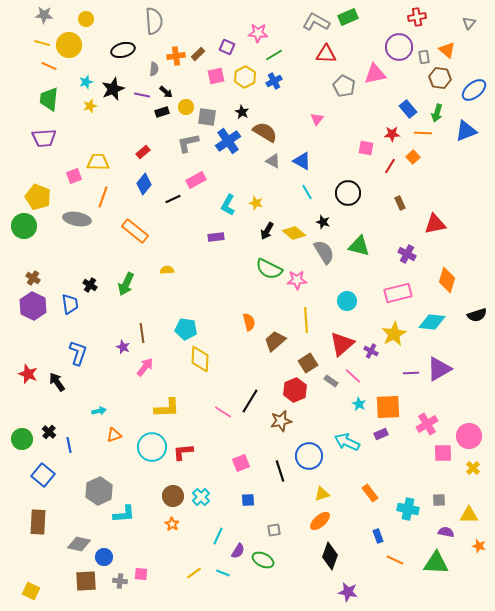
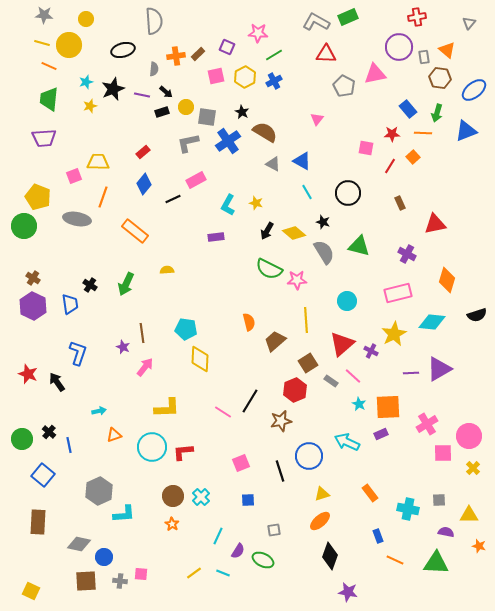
gray triangle at (273, 161): moved 3 px down
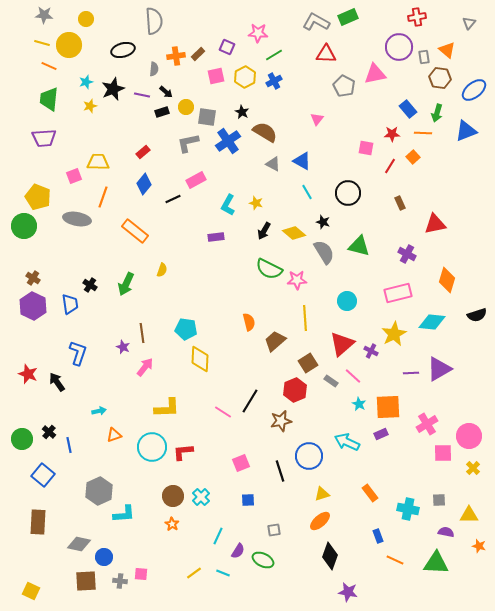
black arrow at (267, 231): moved 3 px left
yellow semicircle at (167, 270): moved 5 px left; rotated 112 degrees clockwise
yellow line at (306, 320): moved 1 px left, 2 px up
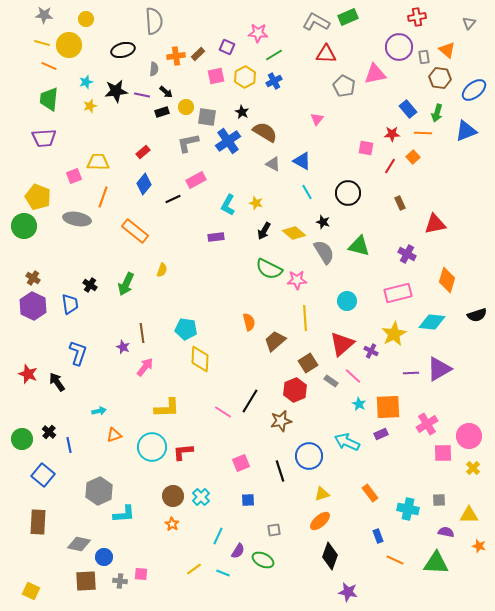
black star at (113, 89): moved 3 px right, 2 px down; rotated 15 degrees clockwise
yellow line at (194, 573): moved 4 px up
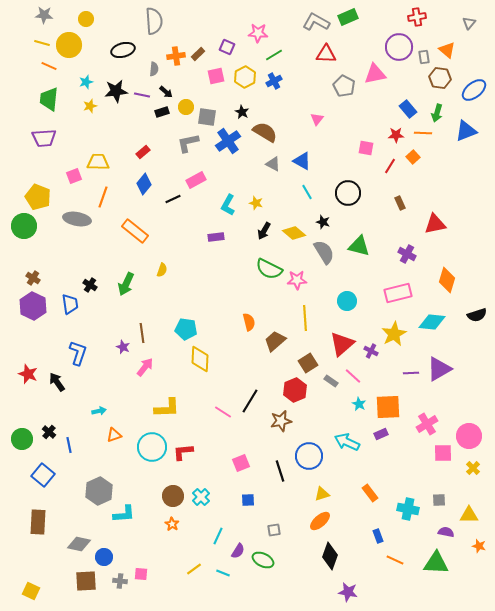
red star at (392, 134): moved 4 px right, 1 px down
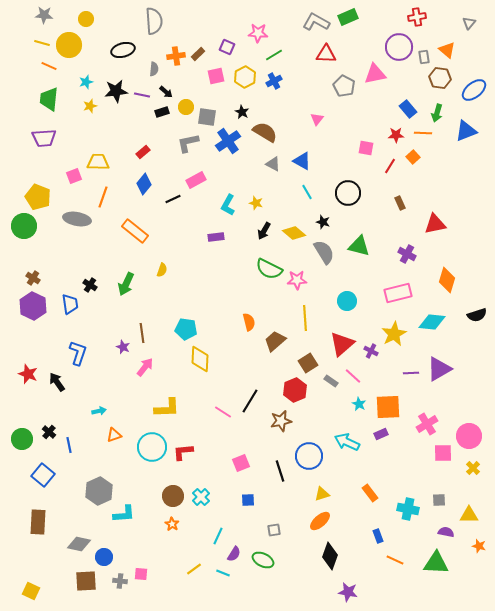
purple semicircle at (238, 551): moved 4 px left, 3 px down
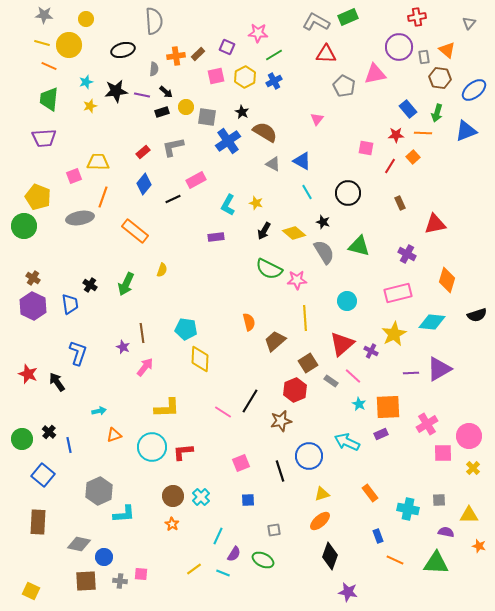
gray L-shape at (188, 143): moved 15 px left, 4 px down
gray ellipse at (77, 219): moved 3 px right, 1 px up; rotated 20 degrees counterclockwise
